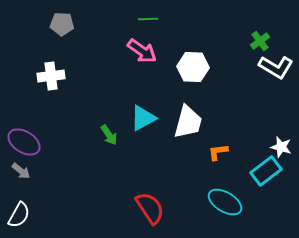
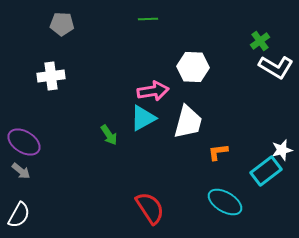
pink arrow: moved 11 px right, 40 px down; rotated 44 degrees counterclockwise
white star: moved 1 px right, 3 px down; rotated 30 degrees counterclockwise
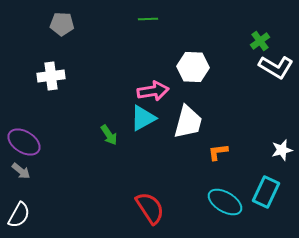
cyan rectangle: moved 21 px down; rotated 28 degrees counterclockwise
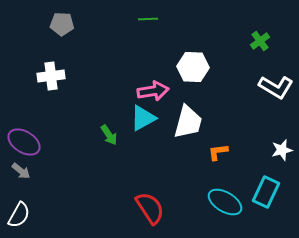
white L-shape: moved 20 px down
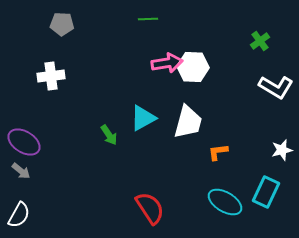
pink arrow: moved 14 px right, 28 px up
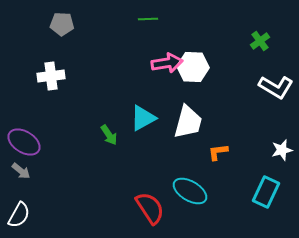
cyan ellipse: moved 35 px left, 11 px up
